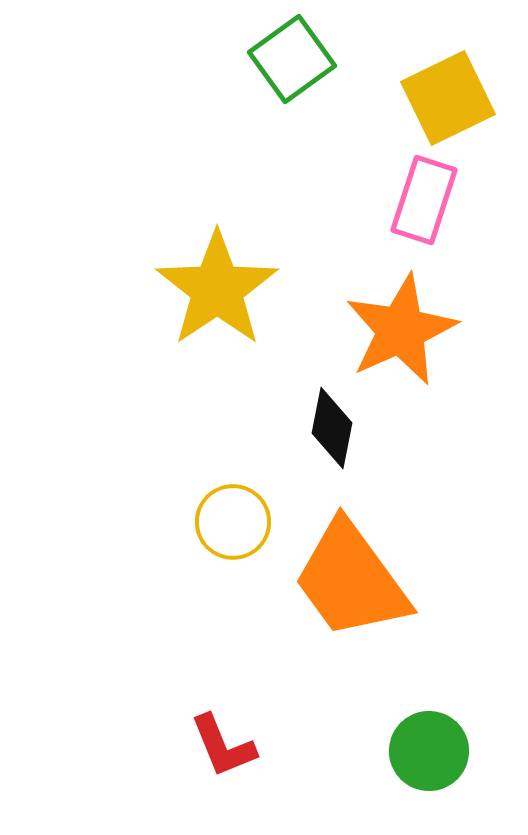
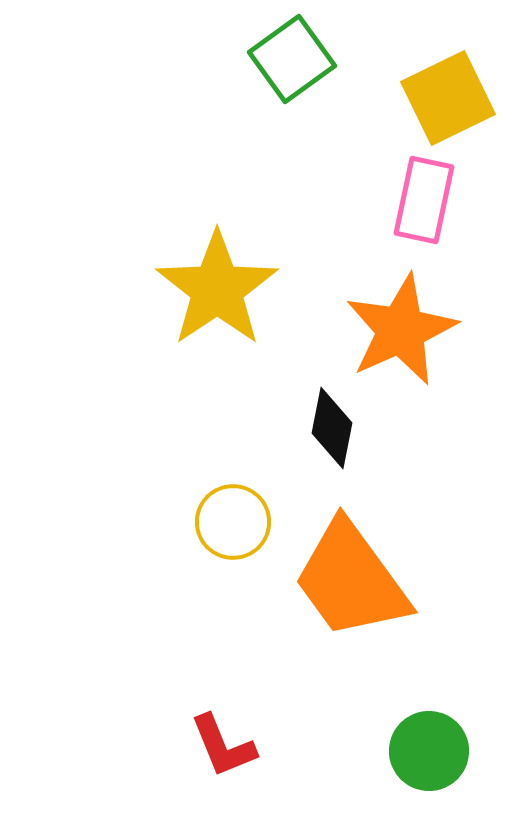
pink rectangle: rotated 6 degrees counterclockwise
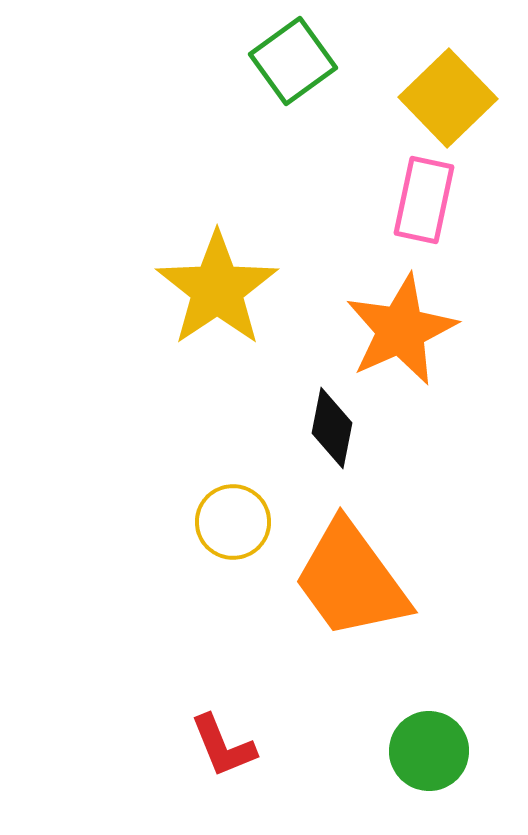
green square: moved 1 px right, 2 px down
yellow square: rotated 18 degrees counterclockwise
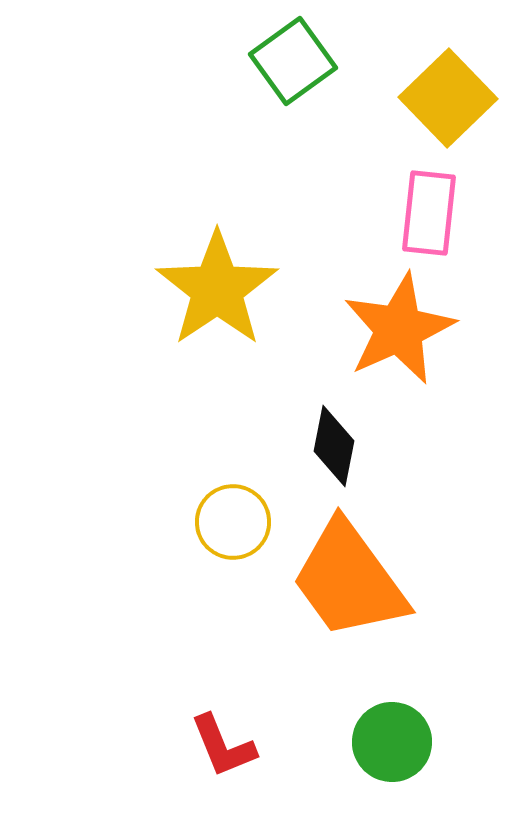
pink rectangle: moved 5 px right, 13 px down; rotated 6 degrees counterclockwise
orange star: moved 2 px left, 1 px up
black diamond: moved 2 px right, 18 px down
orange trapezoid: moved 2 px left
green circle: moved 37 px left, 9 px up
